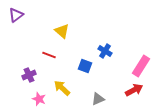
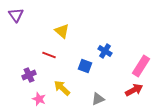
purple triangle: rotated 28 degrees counterclockwise
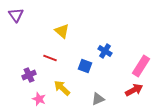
red line: moved 1 px right, 3 px down
